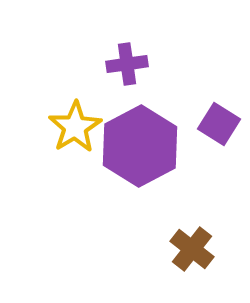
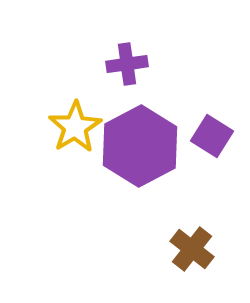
purple square: moved 7 px left, 12 px down
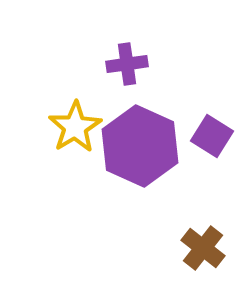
purple hexagon: rotated 8 degrees counterclockwise
brown cross: moved 11 px right, 1 px up
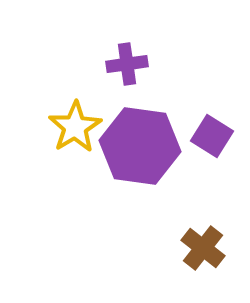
purple hexagon: rotated 16 degrees counterclockwise
